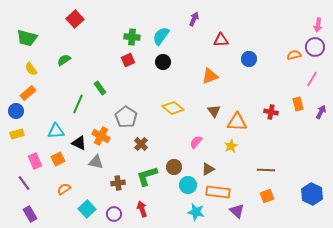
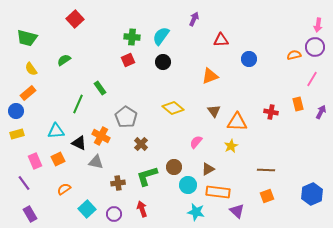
blue hexagon at (312, 194): rotated 10 degrees clockwise
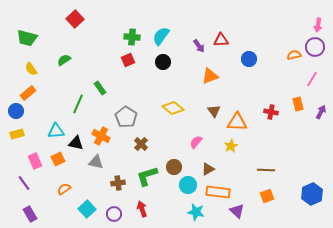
purple arrow at (194, 19): moved 5 px right, 27 px down; rotated 120 degrees clockwise
black triangle at (79, 143): moved 3 px left; rotated 14 degrees counterclockwise
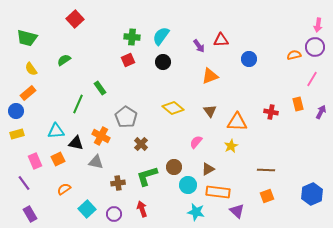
brown triangle at (214, 111): moved 4 px left
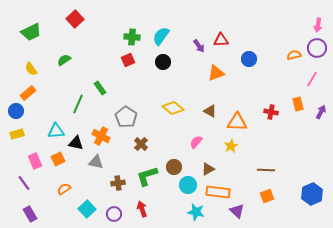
green trapezoid at (27, 38): moved 4 px right, 6 px up; rotated 40 degrees counterclockwise
purple circle at (315, 47): moved 2 px right, 1 px down
orange triangle at (210, 76): moved 6 px right, 3 px up
brown triangle at (210, 111): rotated 24 degrees counterclockwise
